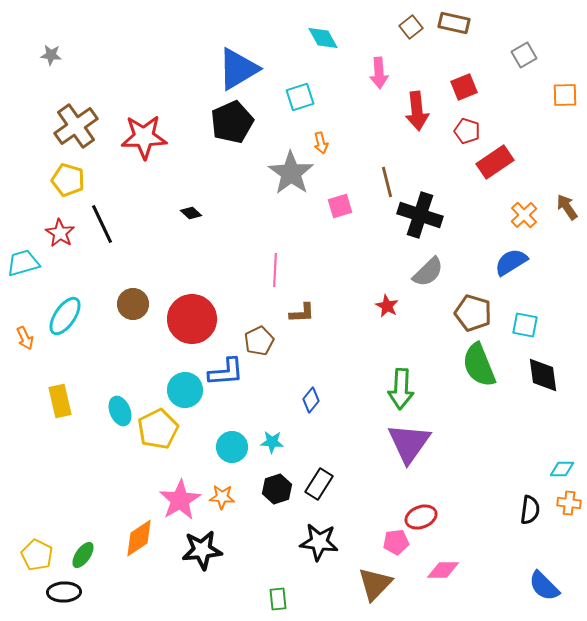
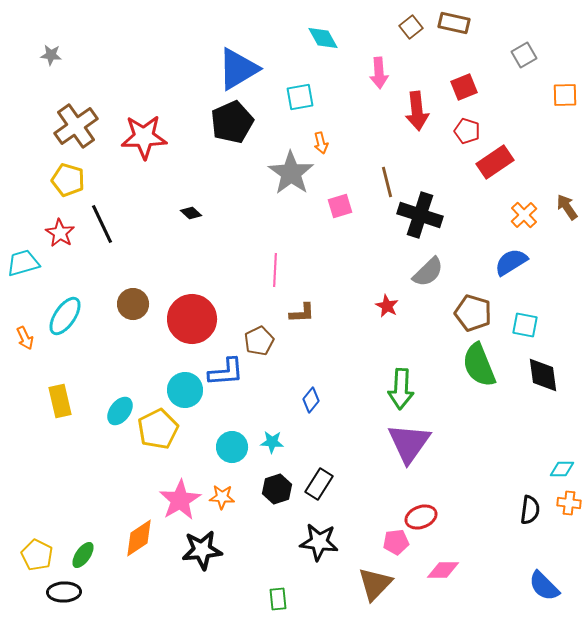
cyan square at (300, 97): rotated 8 degrees clockwise
cyan ellipse at (120, 411): rotated 60 degrees clockwise
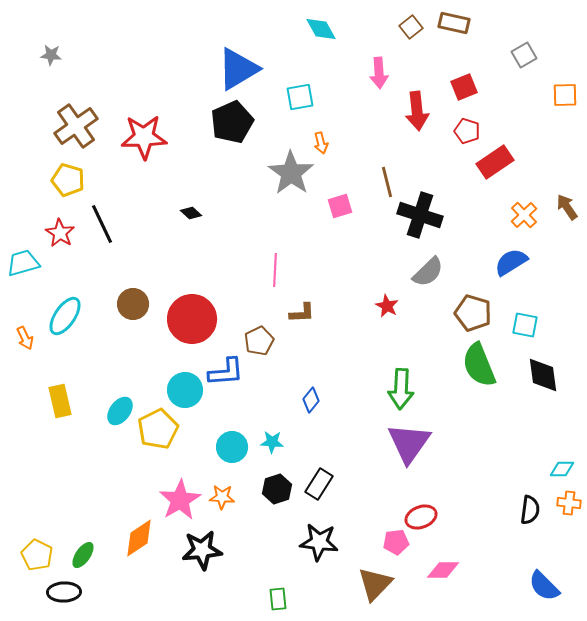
cyan diamond at (323, 38): moved 2 px left, 9 px up
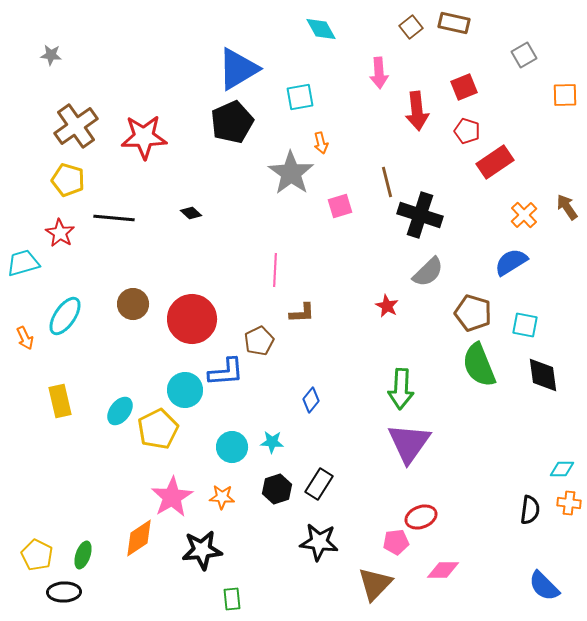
black line at (102, 224): moved 12 px right, 6 px up; rotated 60 degrees counterclockwise
pink star at (180, 500): moved 8 px left, 3 px up
green ellipse at (83, 555): rotated 16 degrees counterclockwise
green rectangle at (278, 599): moved 46 px left
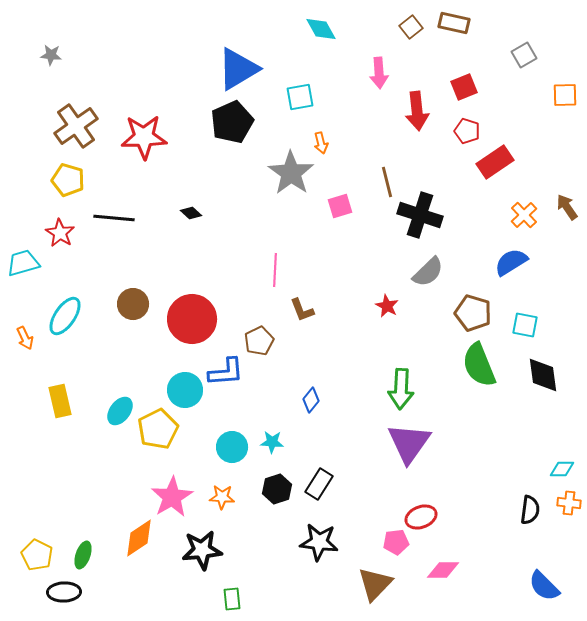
brown L-shape at (302, 313): moved 3 px up; rotated 72 degrees clockwise
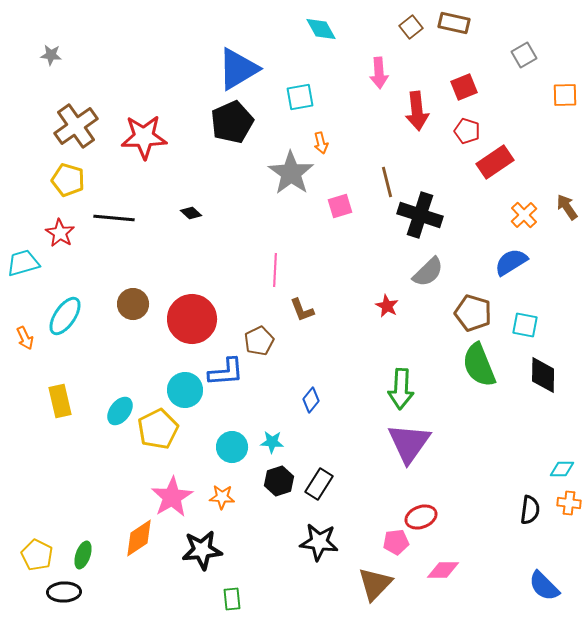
black diamond at (543, 375): rotated 9 degrees clockwise
black hexagon at (277, 489): moved 2 px right, 8 px up
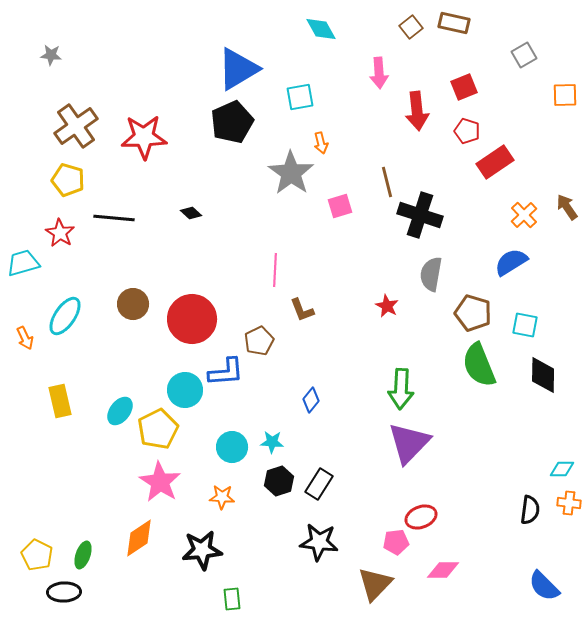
gray semicircle at (428, 272): moved 3 px right, 2 px down; rotated 144 degrees clockwise
purple triangle at (409, 443): rotated 9 degrees clockwise
pink star at (172, 497): moved 12 px left, 15 px up; rotated 9 degrees counterclockwise
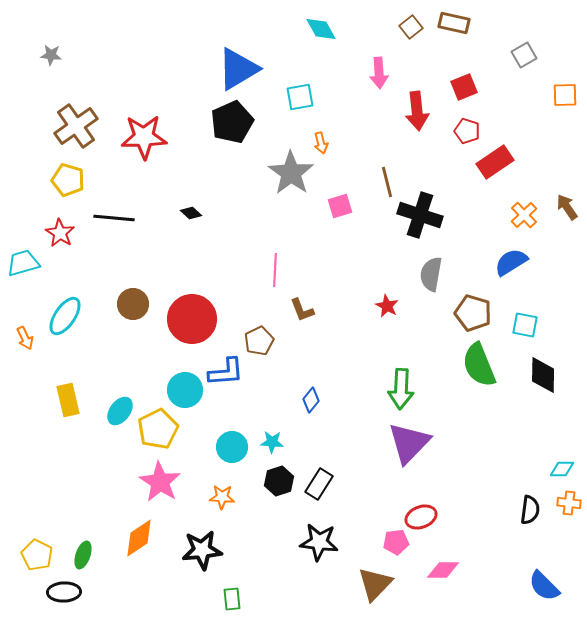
yellow rectangle at (60, 401): moved 8 px right, 1 px up
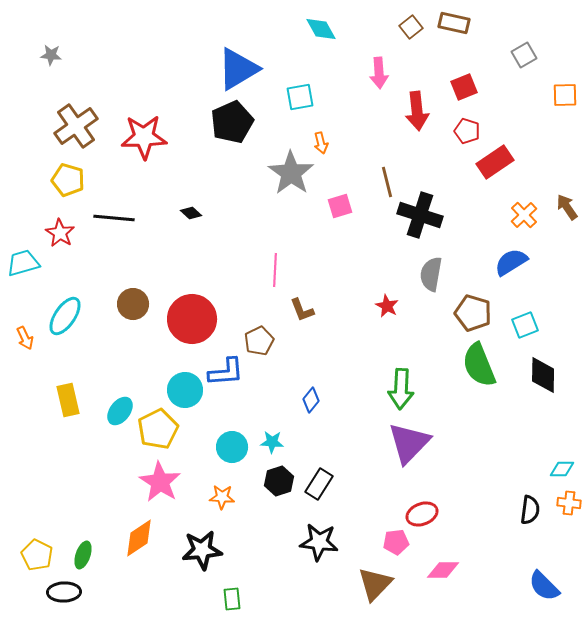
cyan square at (525, 325): rotated 32 degrees counterclockwise
red ellipse at (421, 517): moved 1 px right, 3 px up
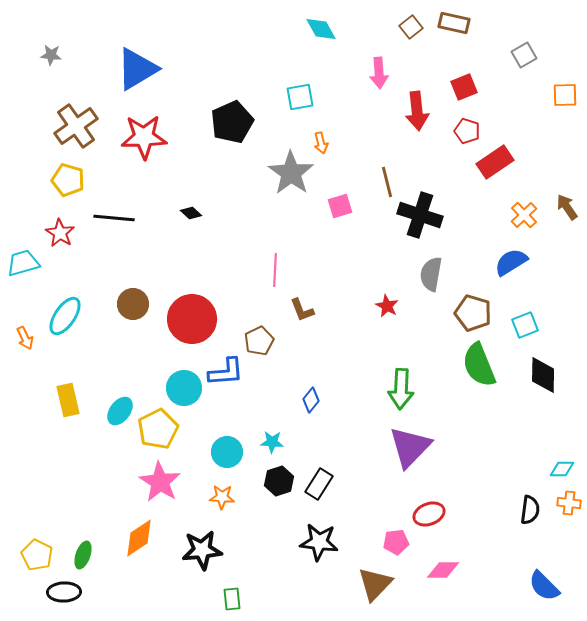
blue triangle at (238, 69): moved 101 px left
cyan circle at (185, 390): moved 1 px left, 2 px up
purple triangle at (409, 443): moved 1 px right, 4 px down
cyan circle at (232, 447): moved 5 px left, 5 px down
red ellipse at (422, 514): moved 7 px right
